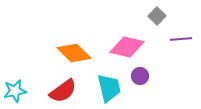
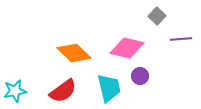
pink diamond: moved 1 px down
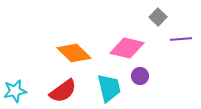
gray square: moved 1 px right, 1 px down
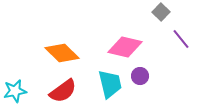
gray square: moved 3 px right, 5 px up
purple line: rotated 55 degrees clockwise
pink diamond: moved 2 px left, 1 px up
orange diamond: moved 12 px left
cyan trapezoid: moved 1 px right, 4 px up
